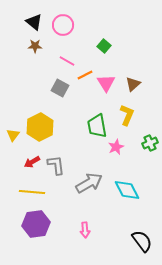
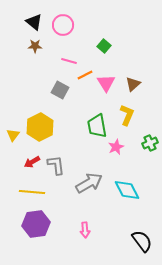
pink line: moved 2 px right; rotated 14 degrees counterclockwise
gray square: moved 2 px down
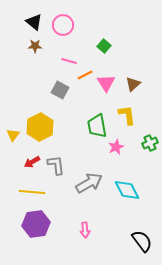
yellow L-shape: rotated 30 degrees counterclockwise
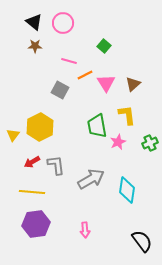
pink circle: moved 2 px up
pink star: moved 2 px right, 5 px up
gray arrow: moved 2 px right, 4 px up
cyan diamond: rotated 36 degrees clockwise
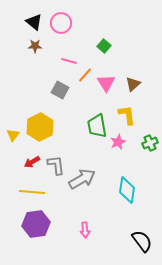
pink circle: moved 2 px left
orange line: rotated 21 degrees counterclockwise
gray arrow: moved 9 px left
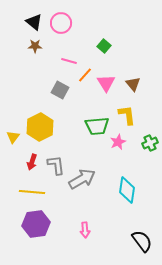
brown triangle: rotated 28 degrees counterclockwise
green trapezoid: rotated 85 degrees counterclockwise
yellow triangle: moved 2 px down
red arrow: rotated 42 degrees counterclockwise
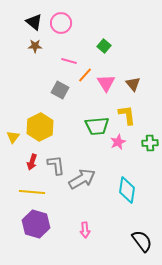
green cross: rotated 21 degrees clockwise
purple hexagon: rotated 24 degrees clockwise
